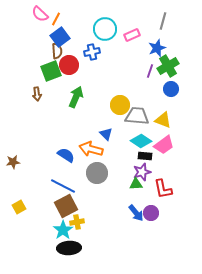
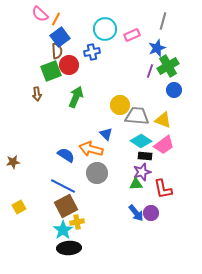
blue circle: moved 3 px right, 1 px down
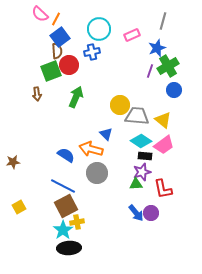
cyan circle: moved 6 px left
yellow triangle: rotated 18 degrees clockwise
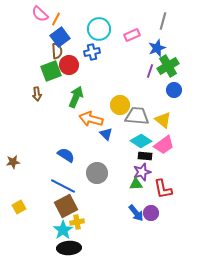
orange arrow: moved 30 px up
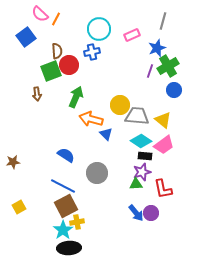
blue square: moved 34 px left
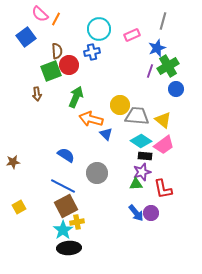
blue circle: moved 2 px right, 1 px up
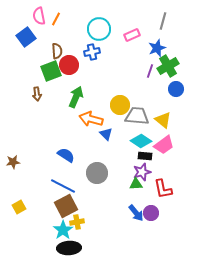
pink semicircle: moved 1 px left, 2 px down; rotated 36 degrees clockwise
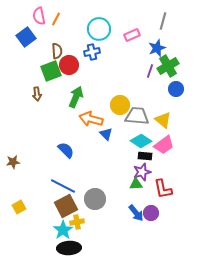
blue semicircle: moved 5 px up; rotated 12 degrees clockwise
gray circle: moved 2 px left, 26 px down
